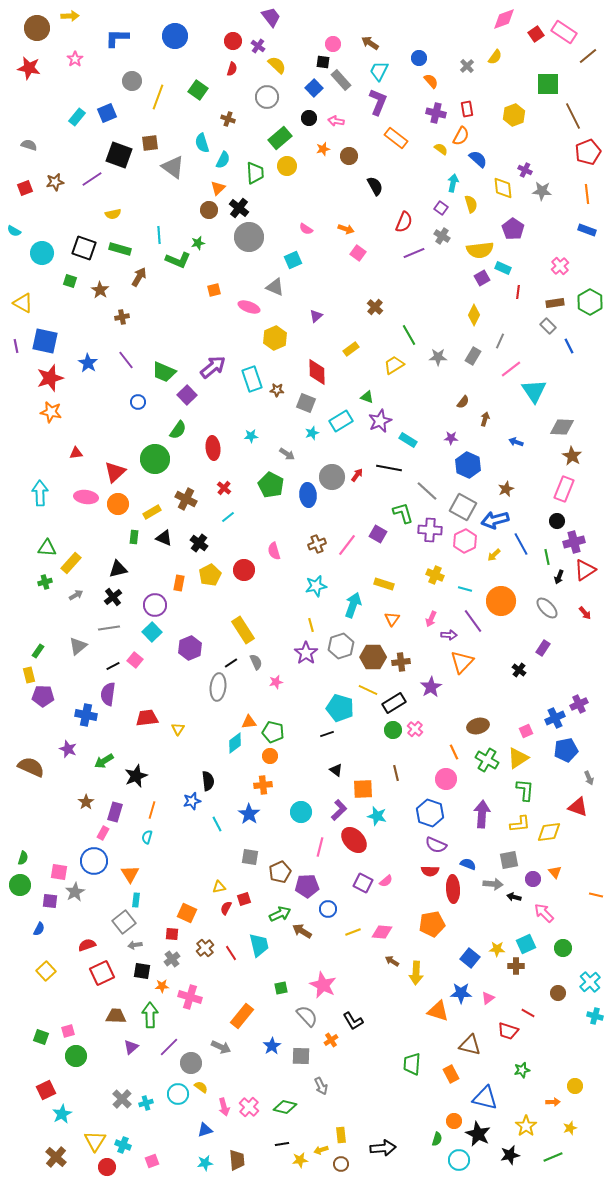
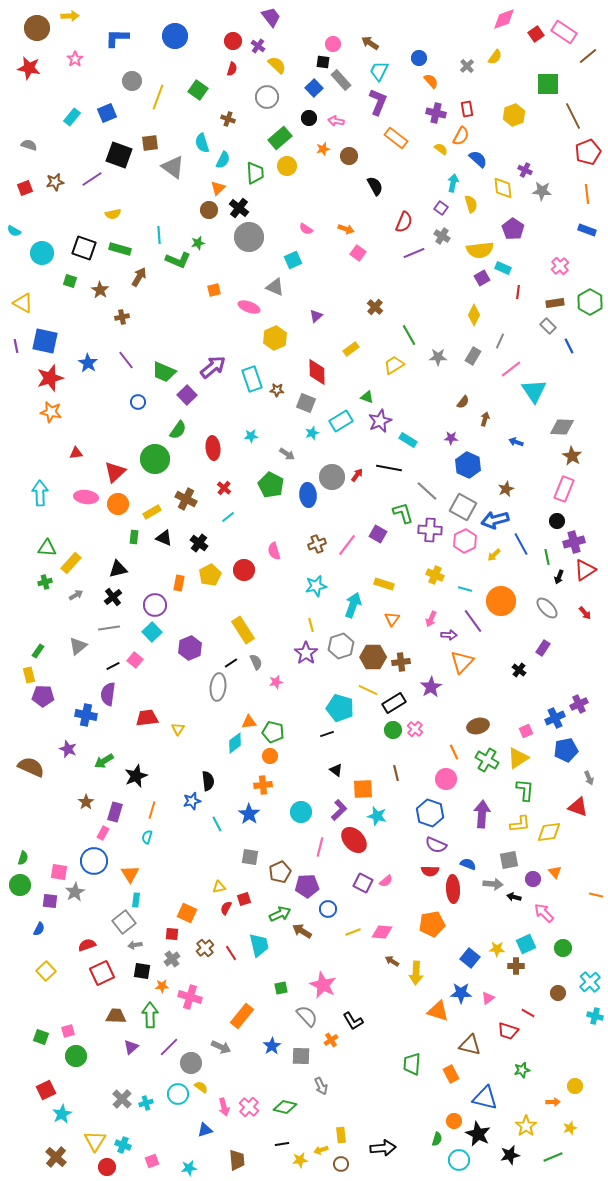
cyan rectangle at (77, 117): moved 5 px left
cyan star at (205, 1163): moved 16 px left, 5 px down
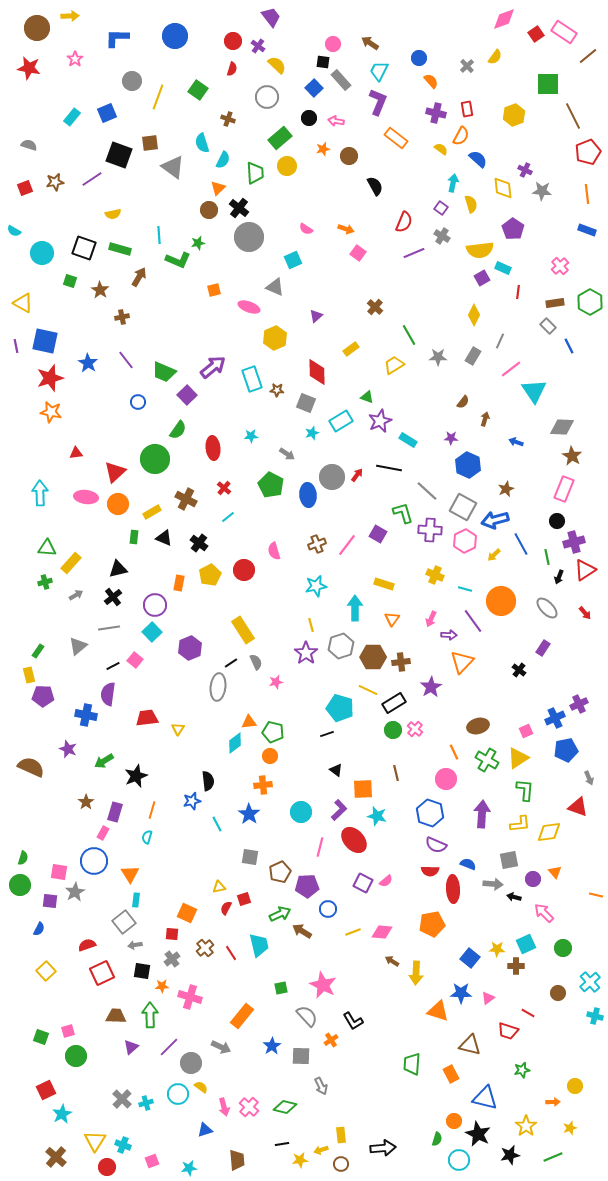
cyan arrow at (353, 605): moved 2 px right, 3 px down; rotated 20 degrees counterclockwise
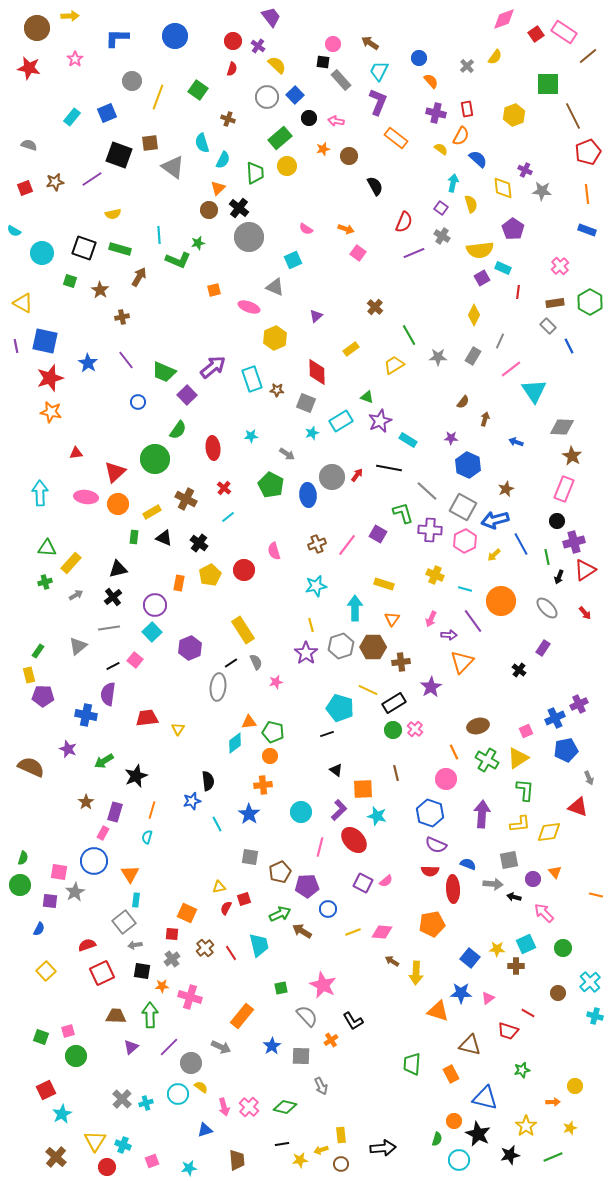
blue square at (314, 88): moved 19 px left, 7 px down
brown hexagon at (373, 657): moved 10 px up
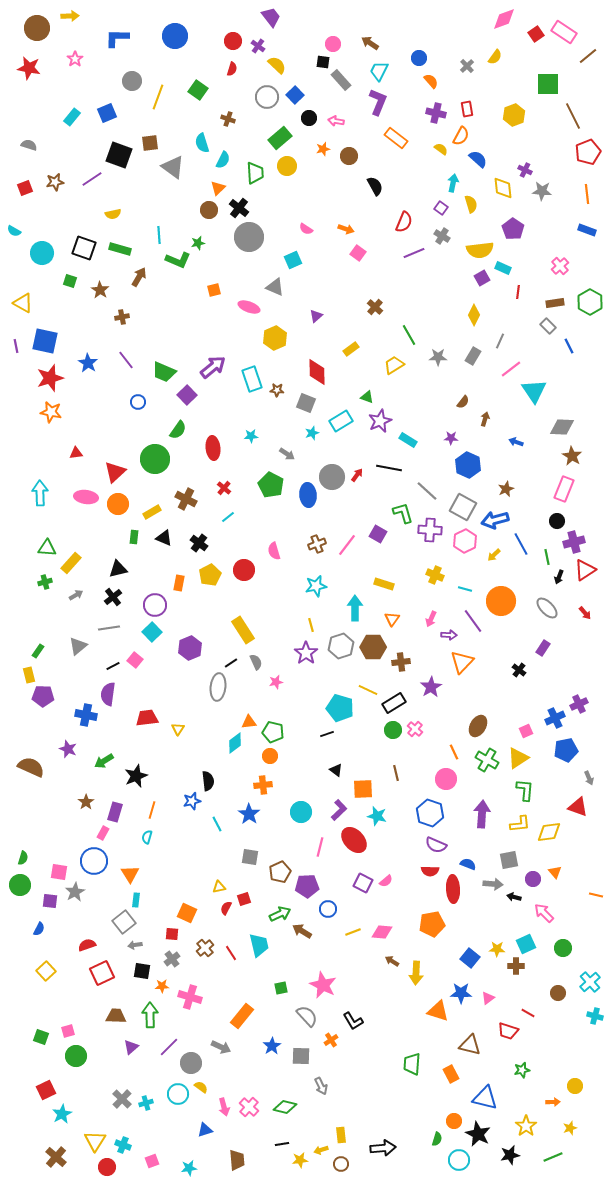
brown ellipse at (478, 726): rotated 45 degrees counterclockwise
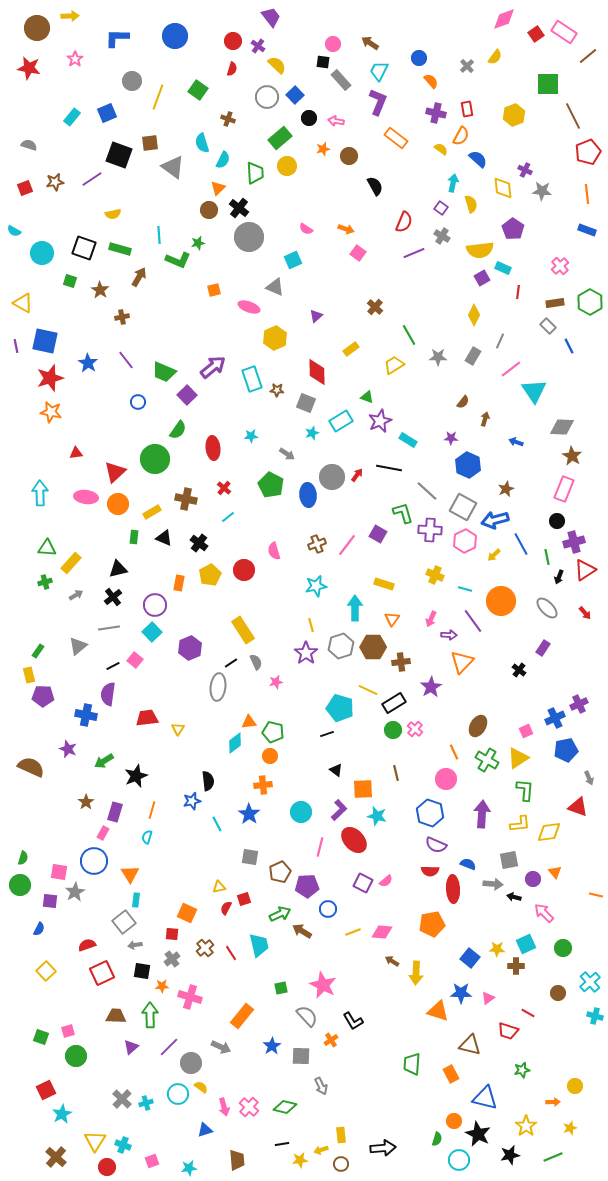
brown cross at (186, 499): rotated 15 degrees counterclockwise
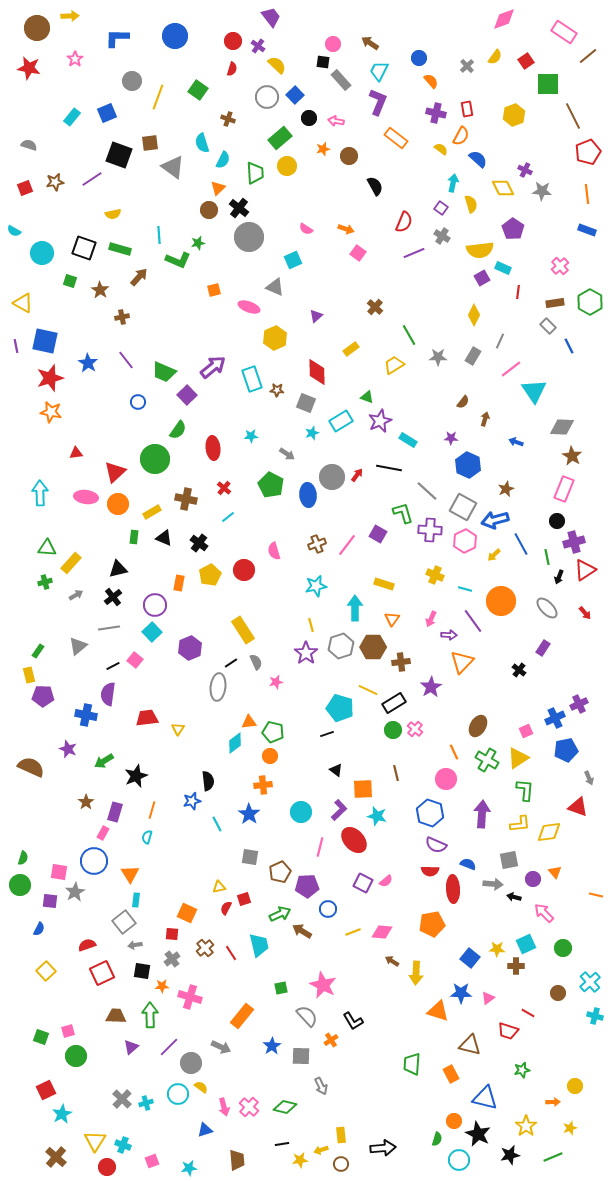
red square at (536, 34): moved 10 px left, 27 px down
yellow diamond at (503, 188): rotated 20 degrees counterclockwise
brown arrow at (139, 277): rotated 12 degrees clockwise
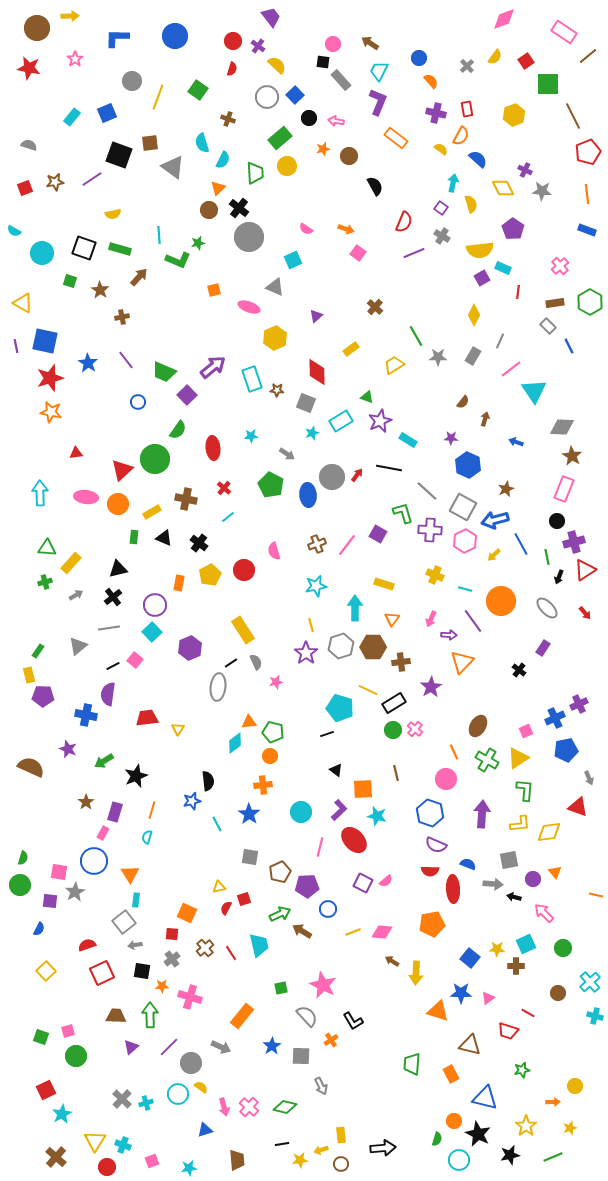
green line at (409, 335): moved 7 px right, 1 px down
red triangle at (115, 472): moved 7 px right, 2 px up
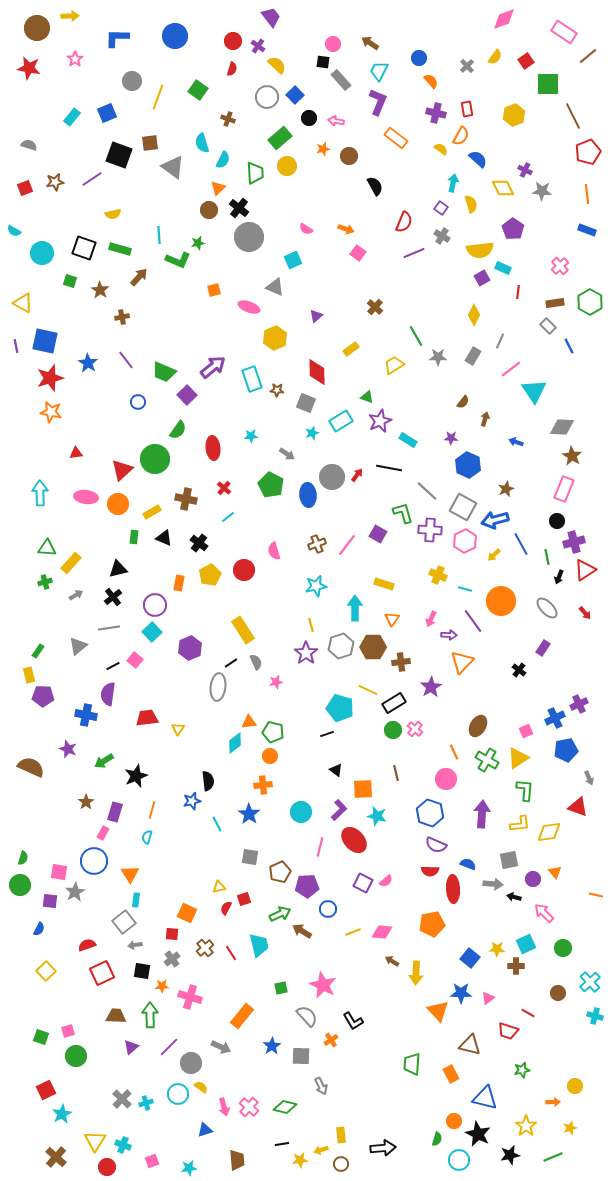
yellow cross at (435, 575): moved 3 px right
orange triangle at (438, 1011): rotated 30 degrees clockwise
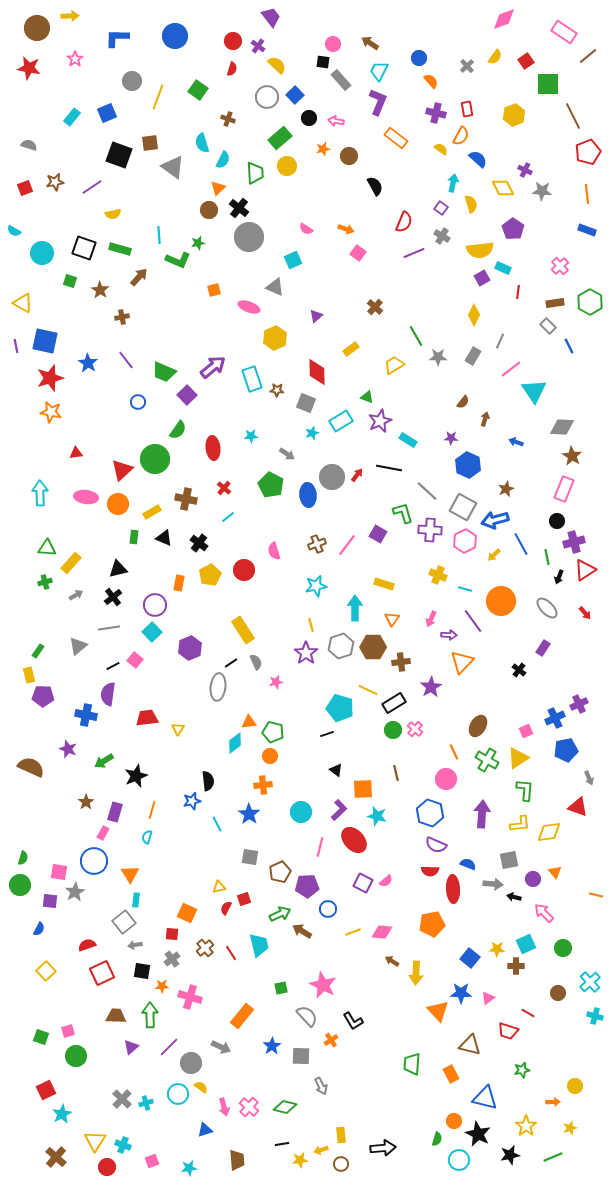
purple line at (92, 179): moved 8 px down
